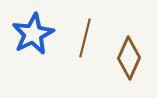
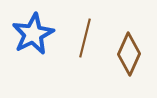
brown diamond: moved 4 px up
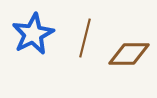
brown diamond: rotated 66 degrees clockwise
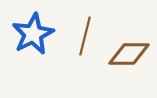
brown line: moved 2 px up
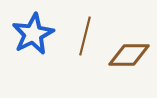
brown diamond: moved 1 px down
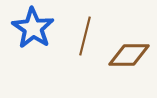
blue star: moved 6 px up; rotated 12 degrees counterclockwise
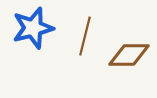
blue star: rotated 24 degrees clockwise
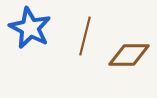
blue star: moved 3 px left; rotated 30 degrees counterclockwise
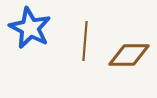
brown line: moved 5 px down; rotated 9 degrees counterclockwise
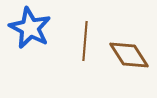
brown diamond: rotated 57 degrees clockwise
